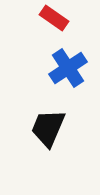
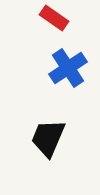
black trapezoid: moved 10 px down
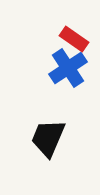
red rectangle: moved 20 px right, 21 px down
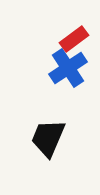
red rectangle: rotated 72 degrees counterclockwise
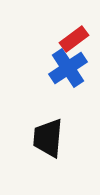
black trapezoid: rotated 18 degrees counterclockwise
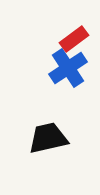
black trapezoid: rotated 72 degrees clockwise
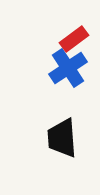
black trapezoid: moved 14 px right; rotated 81 degrees counterclockwise
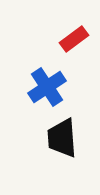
blue cross: moved 21 px left, 19 px down
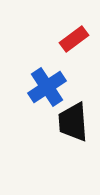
black trapezoid: moved 11 px right, 16 px up
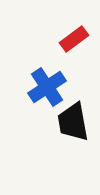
black trapezoid: rotated 6 degrees counterclockwise
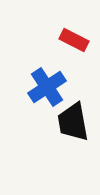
red rectangle: moved 1 px down; rotated 64 degrees clockwise
